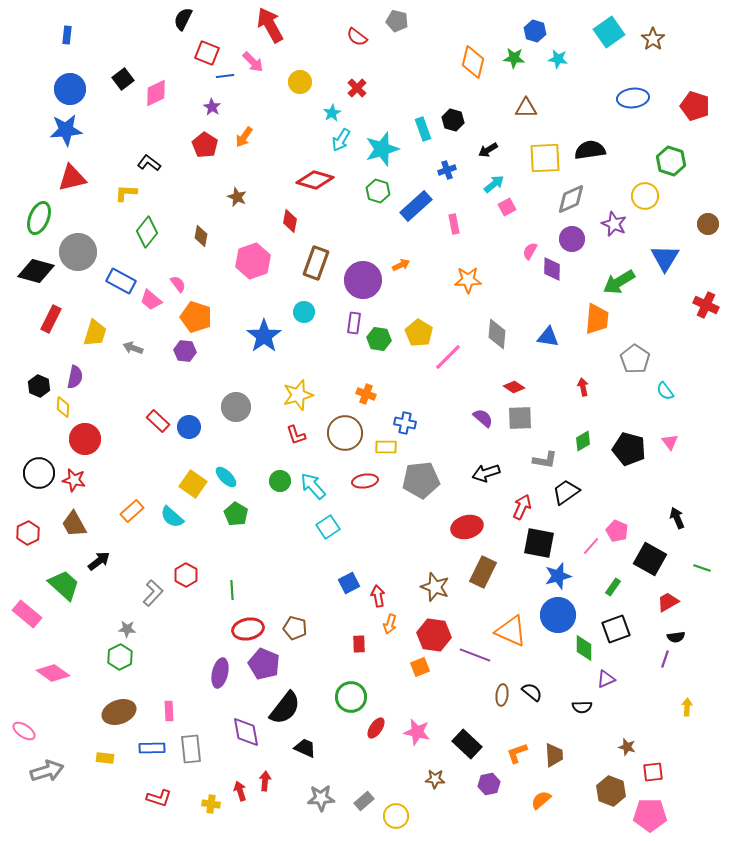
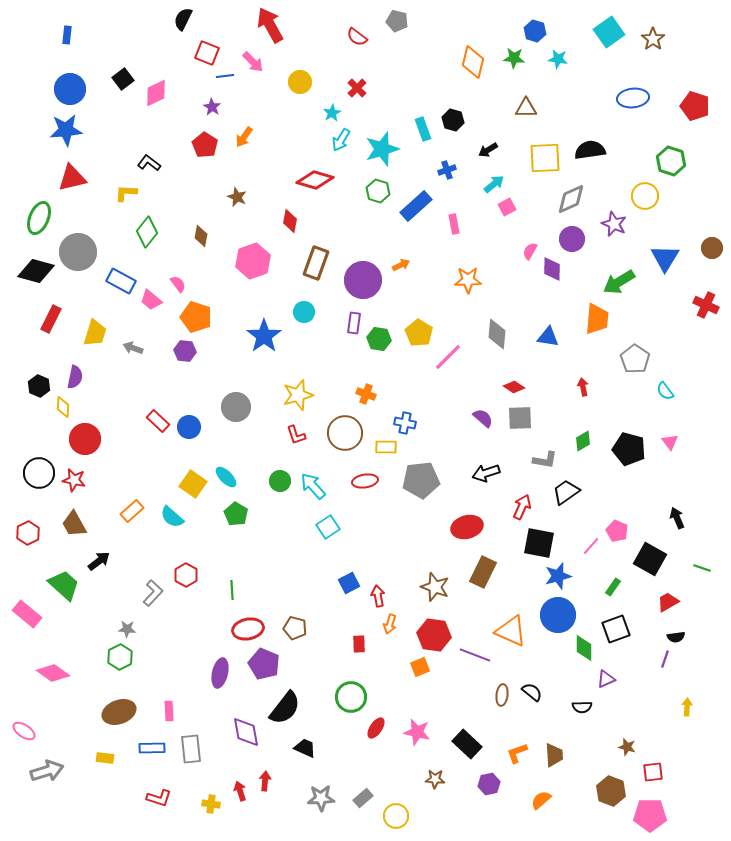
brown circle at (708, 224): moved 4 px right, 24 px down
gray rectangle at (364, 801): moved 1 px left, 3 px up
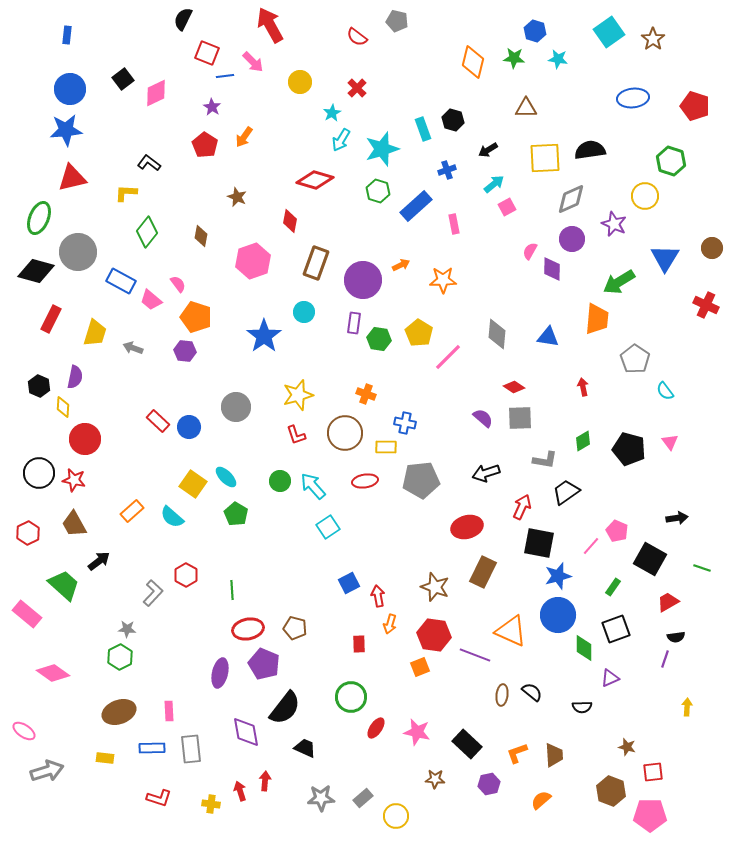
orange star at (468, 280): moved 25 px left
black arrow at (677, 518): rotated 105 degrees clockwise
purple triangle at (606, 679): moved 4 px right, 1 px up
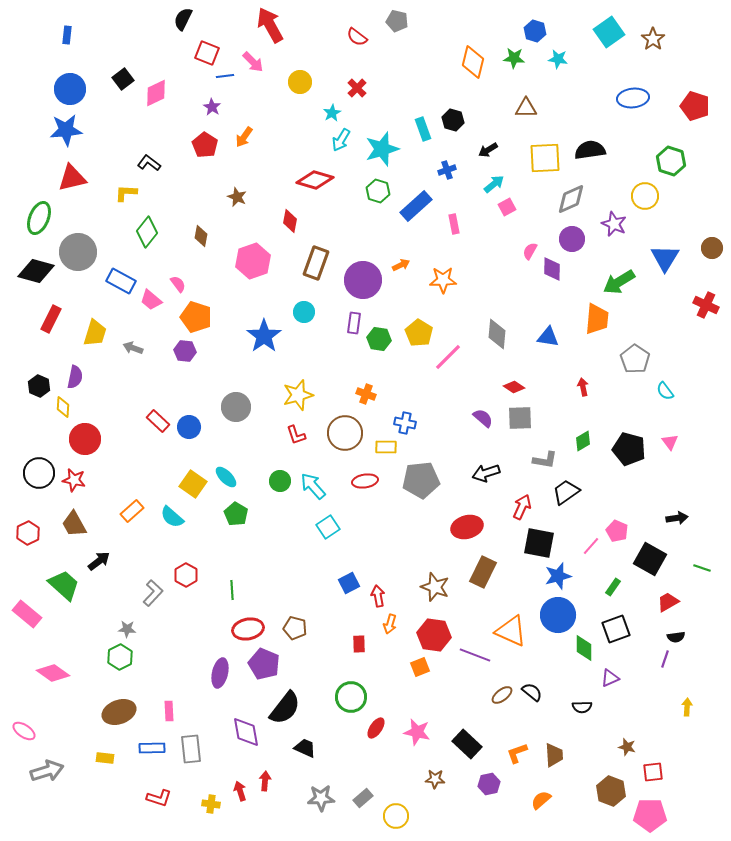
brown ellipse at (502, 695): rotated 45 degrees clockwise
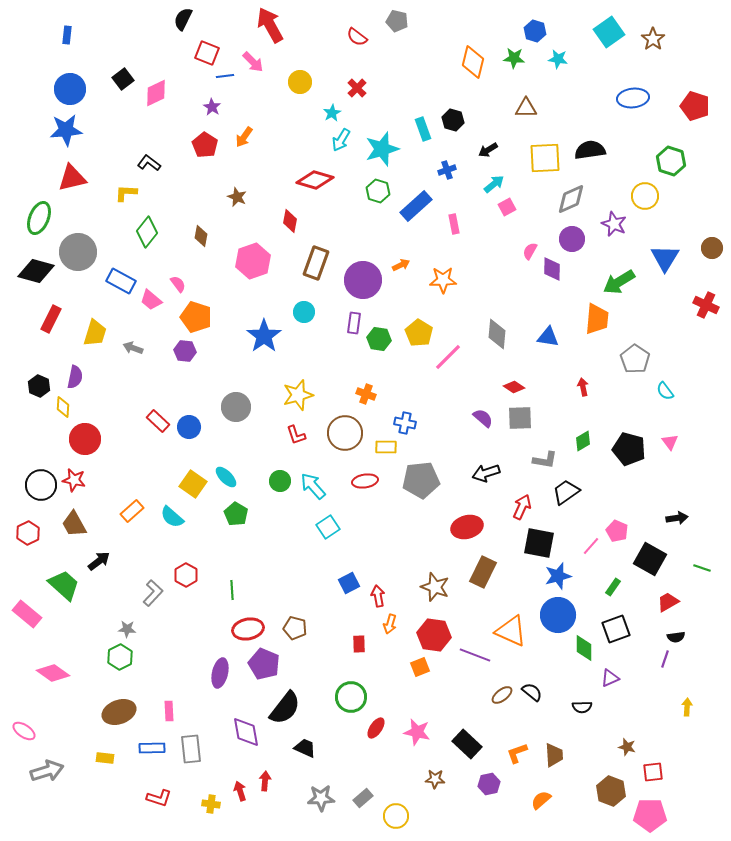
black circle at (39, 473): moved 2 px right, 12 px down
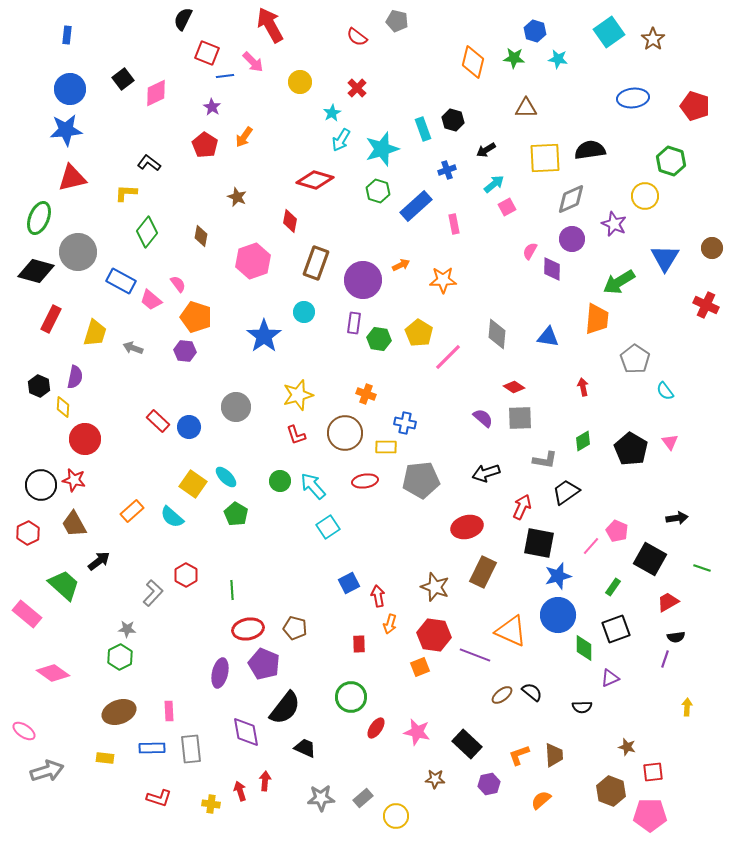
black arrow at (488, 150): moved 2 px left
black pentagon at (629, 449): moved 2 px right; rotated 16 degrees clockwise
orange L-shape at (517, 753): moved 2 px right, 2 px down
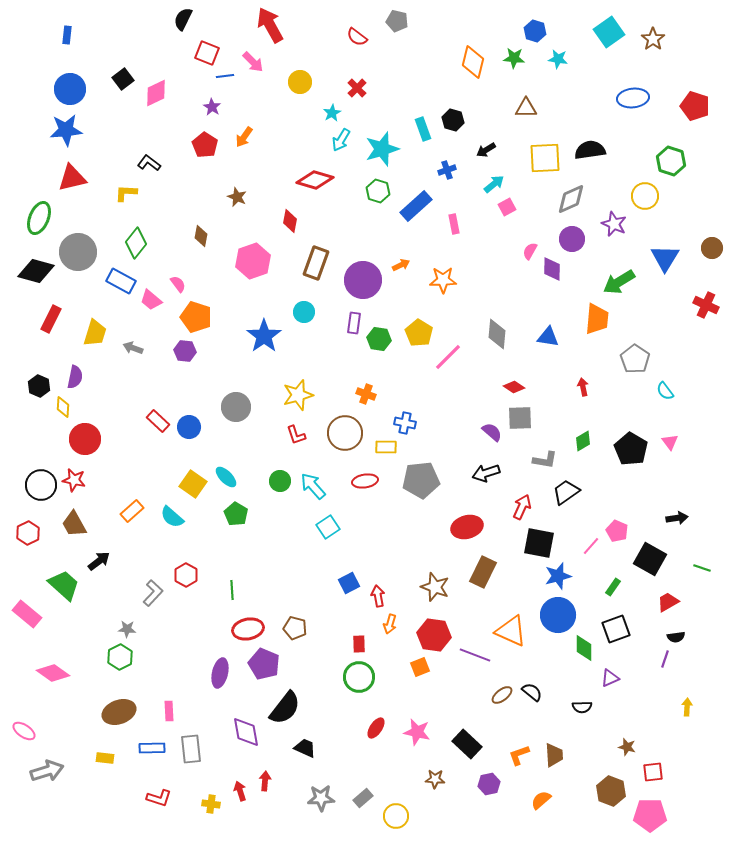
green diamond at (147, 232): moved 11 px left, 11 px down
purple semicircle at (483, 418): moved 9 px right, 14 px down
green circle at (351, 697): moved 8 px right, 20 px up
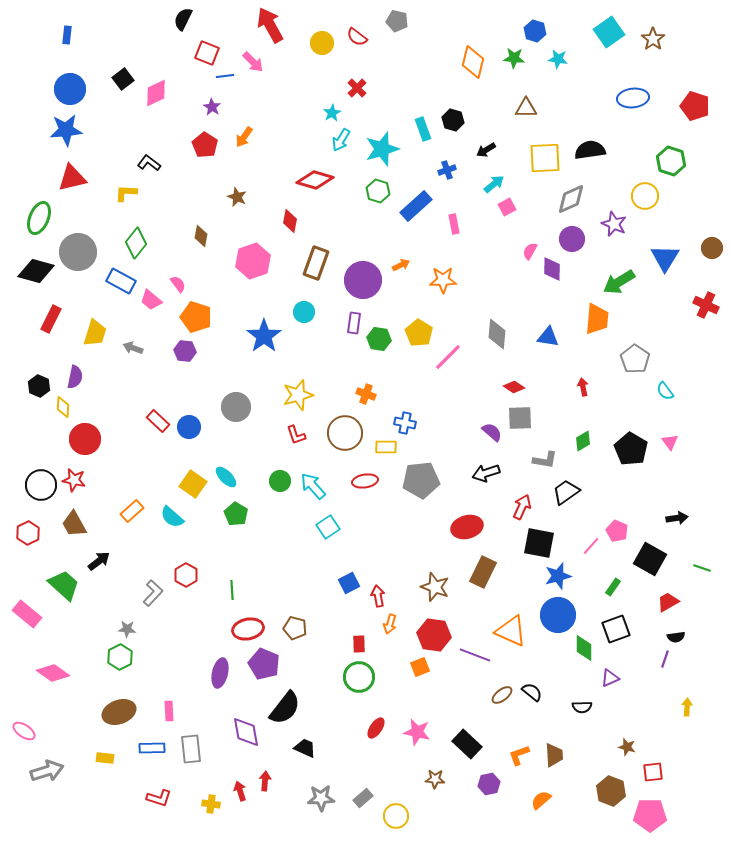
yellow circle at (300, 82): moved 22 px right, 39 px up
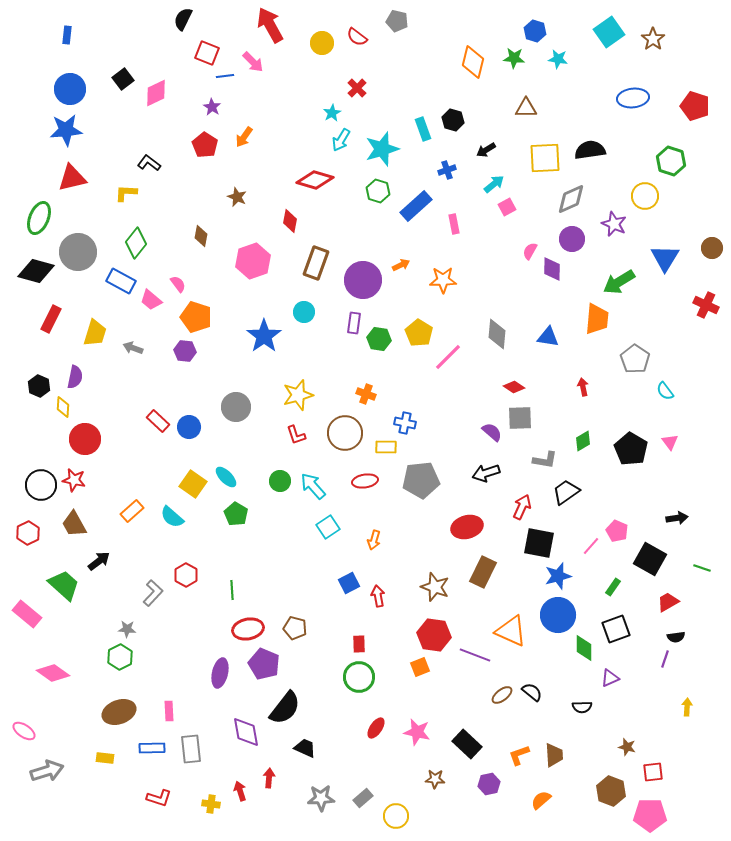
orange arrow at (390, 624): moved 16 px left, 84 px up
red arrow at (265, 781): moved 4 px right, 3 px up
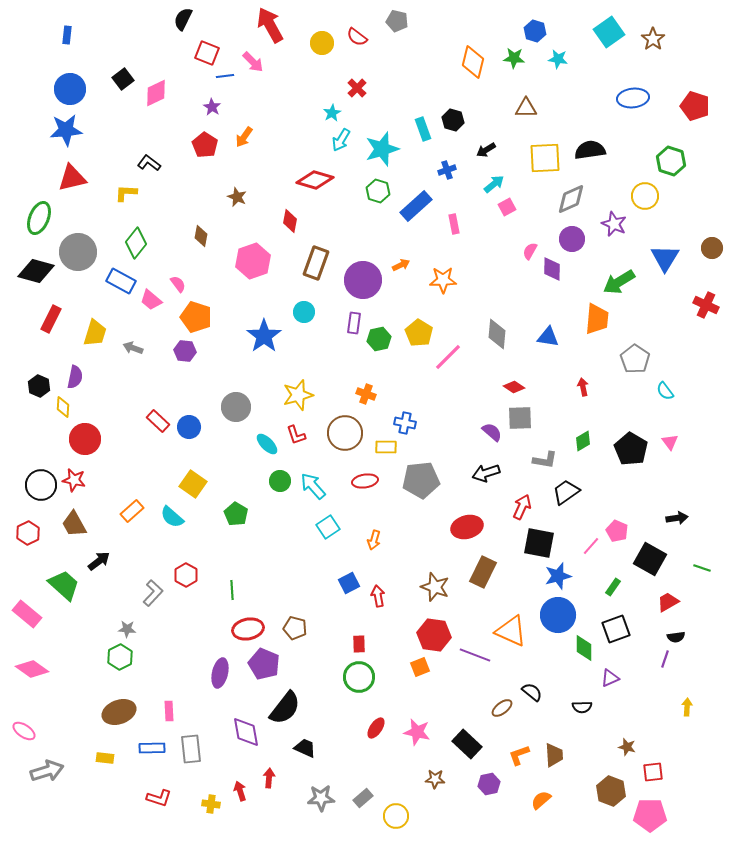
green hexagon at (379, 339): rotated 20 degrees counterclockwise
cyan ellipse at (226, 477): moved 41 px right, 33 px up
pink diamond at (53, 673): moved 21 px left, 4 px up
brown ellipse at (502, 695): moved 13 px down
